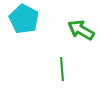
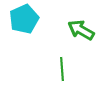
cyan pentagon: rotated 20 degrees clockwise
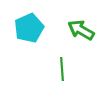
cyan pentagon: moved 5 px right, 9 px down
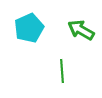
green line: moved 2 px down
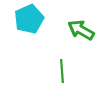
cyan pentagon: moved 9 px up
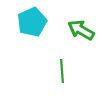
cyan pentagon: moved 3 px right, 3 px down
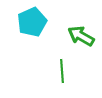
green arrow: moved 6 px down
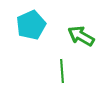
cyan pentagon: moved 1 px left, 3 px down
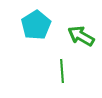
cyan pentagon: moved 5 px right; rotated 8 degrees counterclockwise
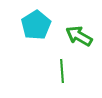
green arrow: moved 2 px left
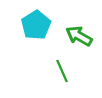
green line: rotated 20 degrees counterclockwise
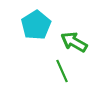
green arrow: moved 5 px left, 6 px down
